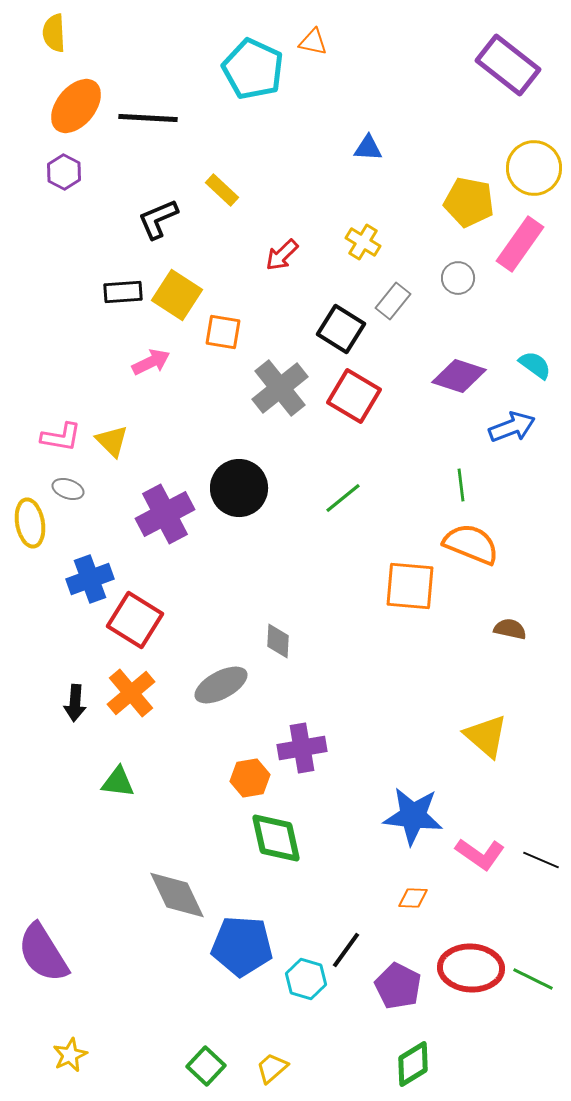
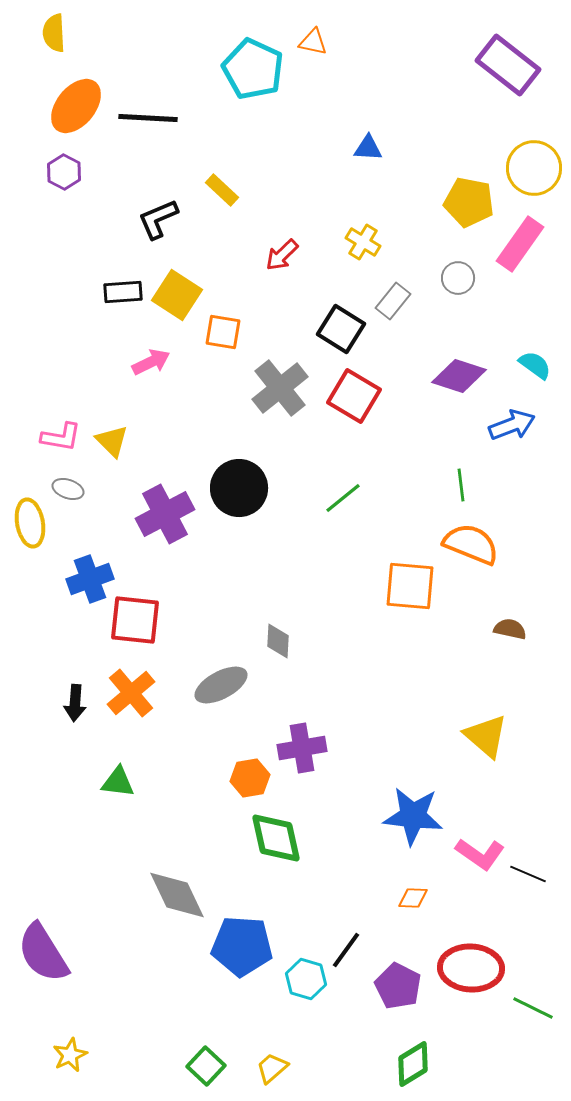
blue arrow at (512, 427): moved 2 px up
red square at (135, 620): rotated 26 degrees counterclockwise
black line at (541, 860): moved 13 px left, 14 px down
green line at (533, 979): moved 29 px down
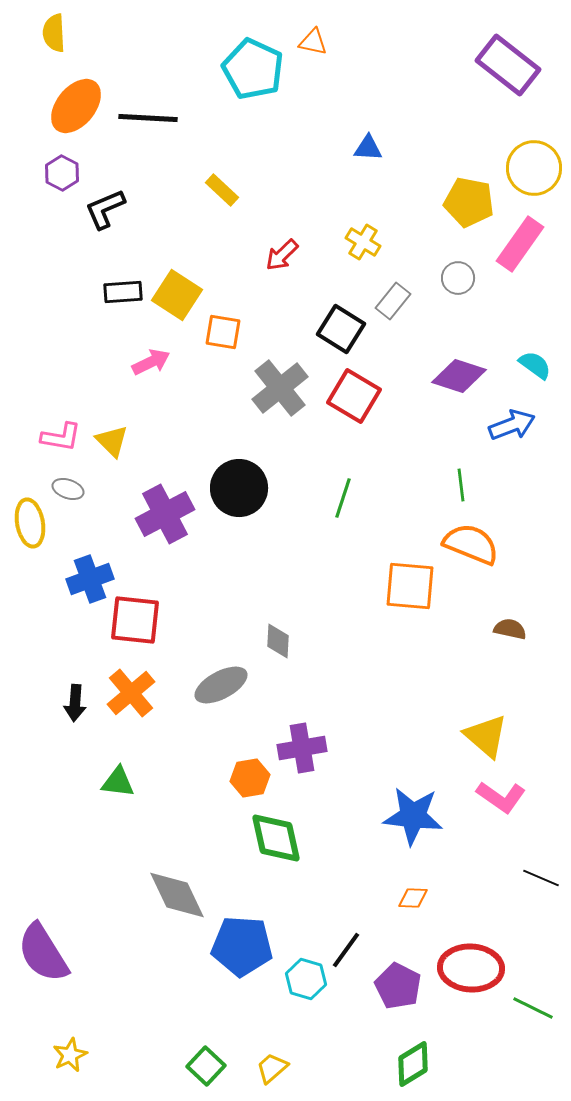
purple hexagon at (64, 172): moved 2 px left, 1 px down
black L-shape at (158, 219): moved 53 px left, 10 px up
green line at (343, 498): rotated 33 degrees counterclockwise
pink L-shape at (480, 854): moved 21 px right, 57 px up
black line at (528, 874): moved 13 px right, 4 px down
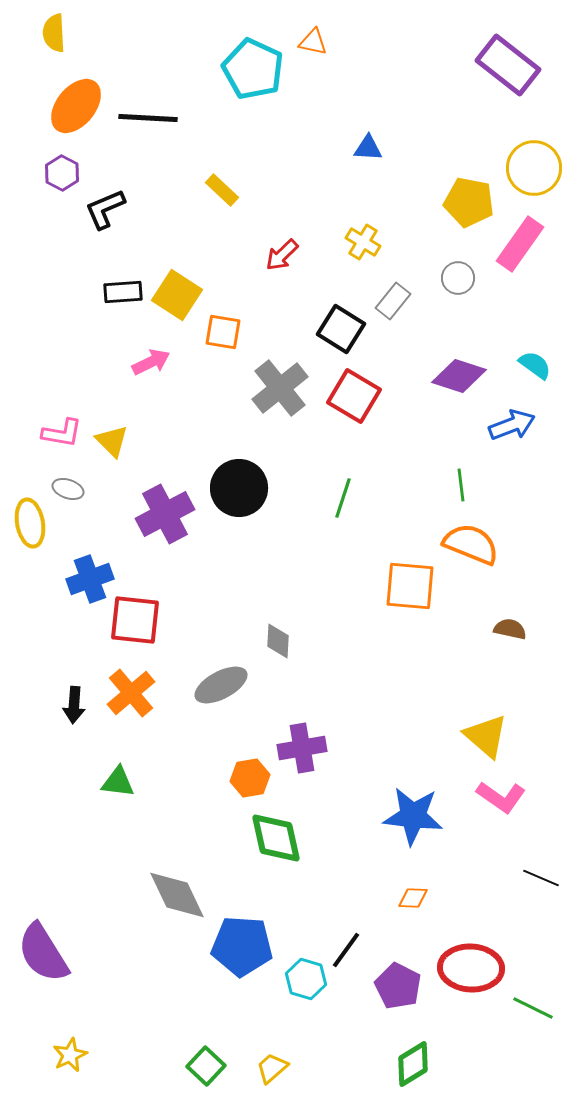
pink L-shape at (61, 437): moved 1 px right, 4 px up
black arrow at (75, 703): moved 1 px left, 2 px down
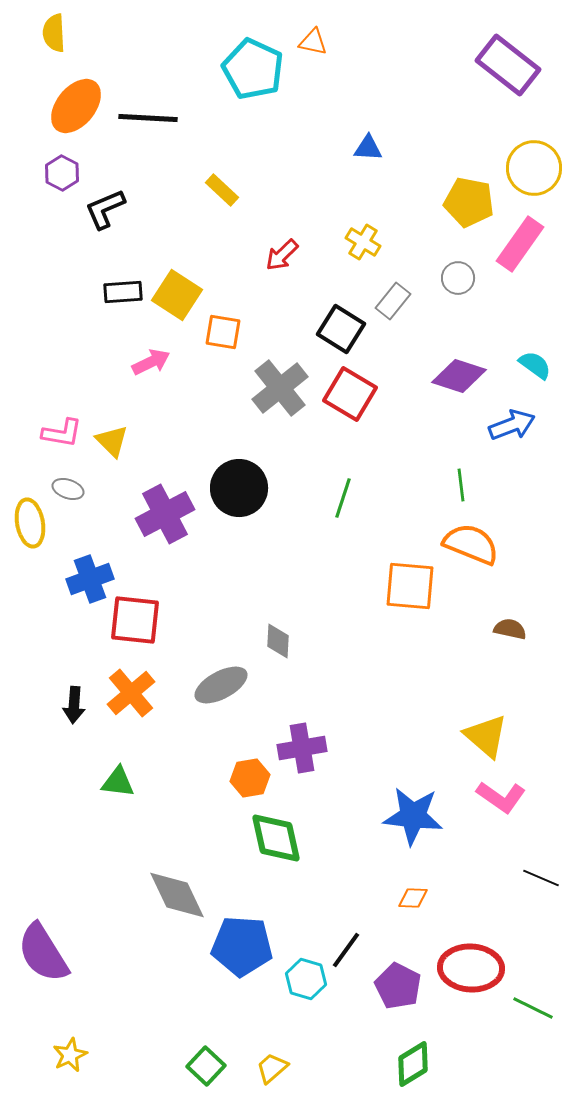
red square at (354, 396): moved 4 px left, 2 px up
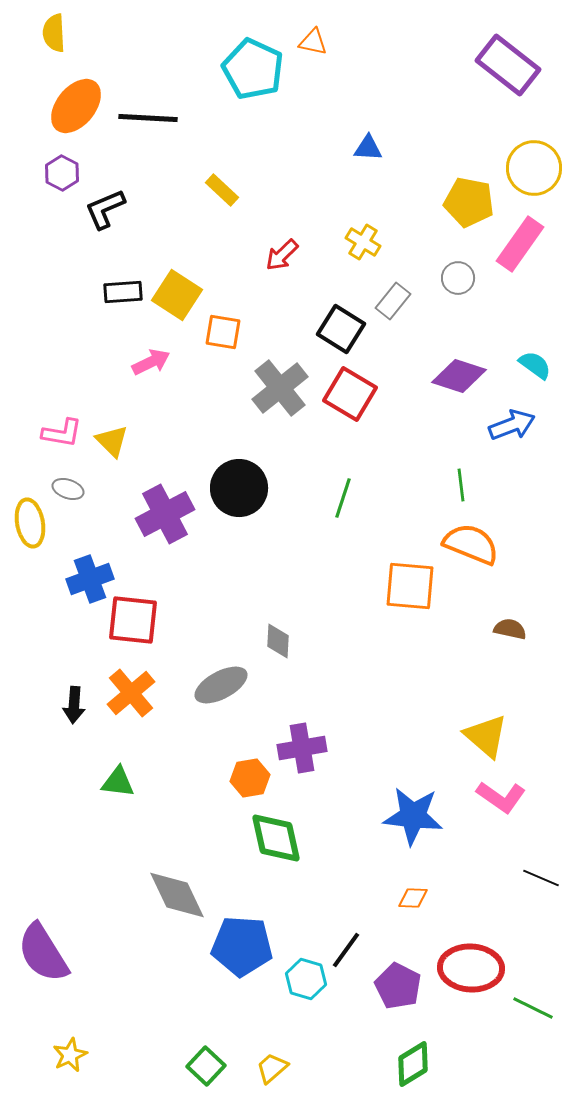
red square at (135, 620): moved 2 px left
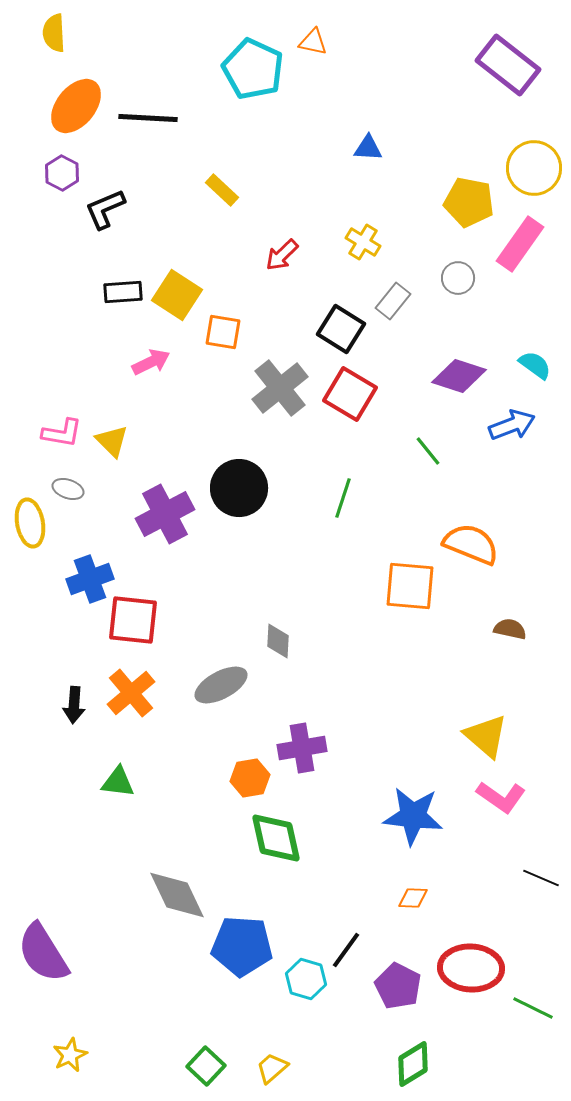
green line at (461, 485): moved 33 px left, 34 px up; rotated 32 degrees counterclockwise
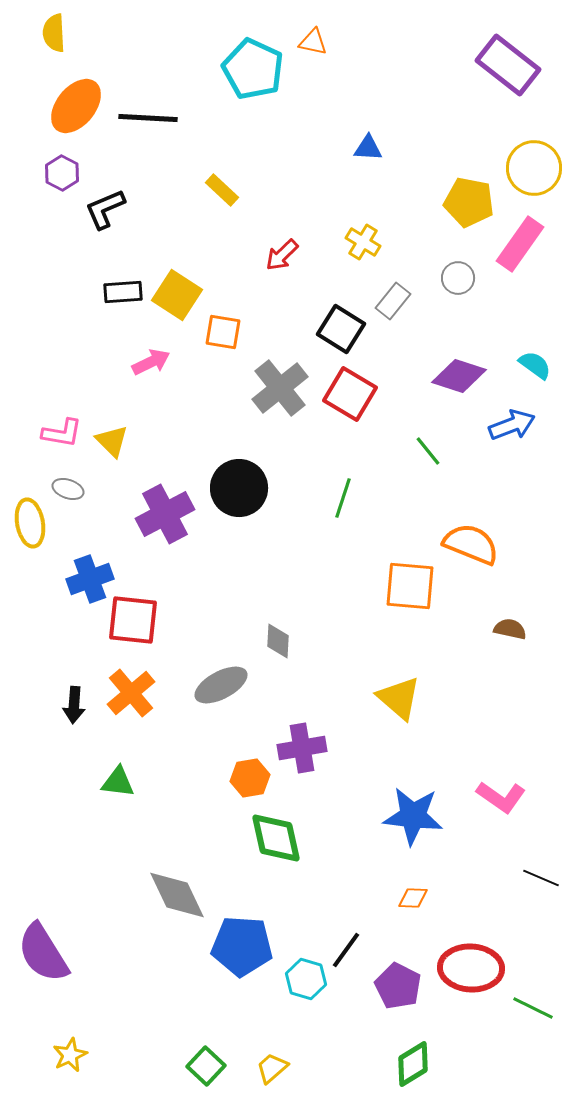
yellow triangle at (486, 736): moved 87 px left, 38 px up
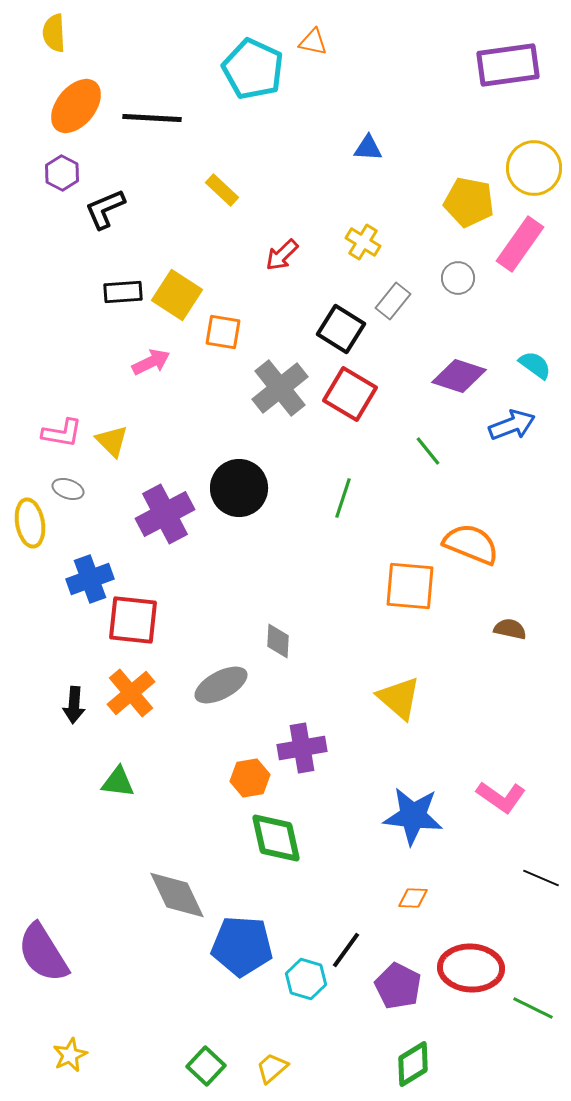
purple rectangle at (508, 65): rotated 46 degrees counterclockwise
black line at (148, 118): moved 4 px right
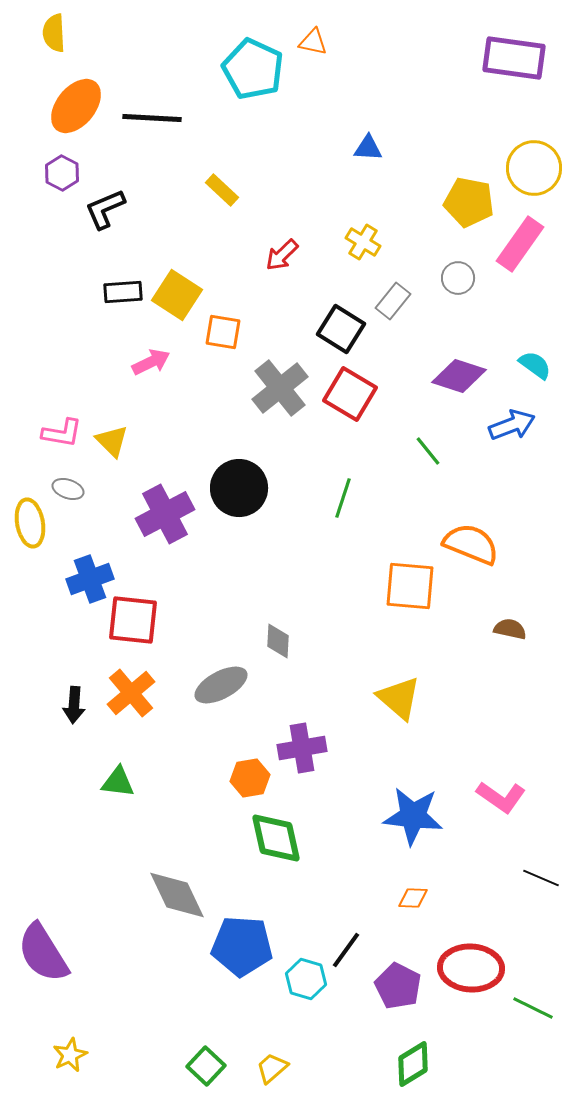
purple rectangle at (508, 65): moved 6 px right, 7 px up; rotated 16 degrees clockwise
